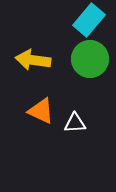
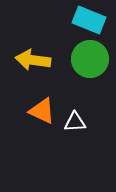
cyan rectangle: rotated 72 degrees clockwise
orange triangle: moved 1 px right
white triangle: moved 1 px up
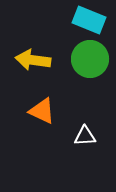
white triangle: moved 10 px right, 14 px down
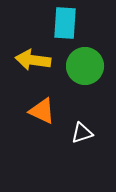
cyan rectangle: moved 24 px left, 3 px down; rotated 72 degrees clockwise
green circle: moved 5 px left, 7 px down
white triangle: moved 3 px left, 3 px up; rotated 15 degrees counterclockwise
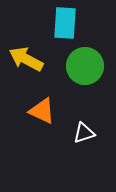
yellow arrow: moved 7 px left, 1 px up; rotated 20 degrees clockwise
white triangle: moved 2 px right
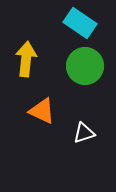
cyan rectangle: moved 15 px right; rotated 60 degrees counterclockwise
yellow arrow: rotated 68 degrees clockwise
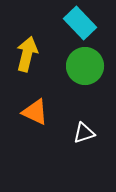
cyan rectangle: rotated 12 degrees clockwise
yellow arrow: moved 1 px right, 5 px up; rotated 8 degrees clockwise
orange triangle: moved 7 px left, 1 px down
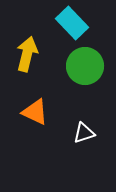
cyan rectangle: moved 8 px left
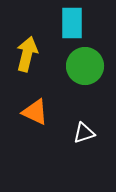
cyan rectangle: rotated 44 degrees clockwise
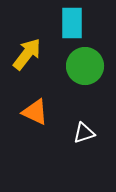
yellow arrow: rotated 24 degrees clockwise
